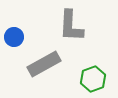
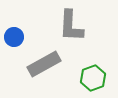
green hexagon: moved 1 px up
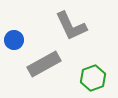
gray L-shape: rotated 28 degrees counterclockwise
blue circle: moved 3 px down
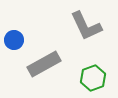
gray L-shape: moved 15 px right
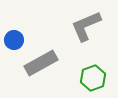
gray L-shape: rotated 92 degrees clockwise
gray rectangle: moved 3 px left, 1 px up
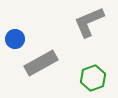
gray L-shape: moved 3 px right, 4 px up
blue circle: moved 1 px right, 1 px up
